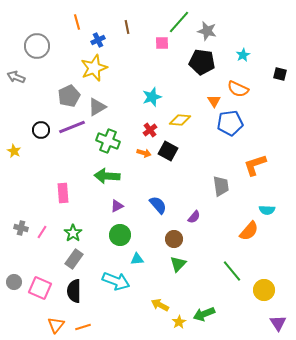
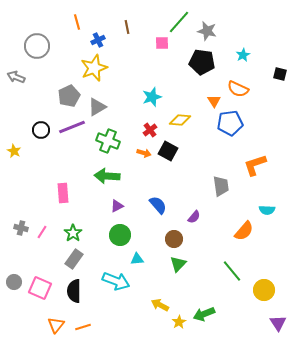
orange semicircle at (249, 231): moved 5 px left
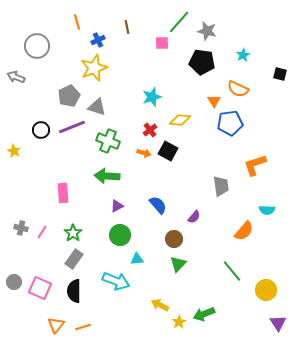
gray triangle at (97, 107): rotated 48 degrees clockwise
yellow circle at (264, 290): moved 2 px right
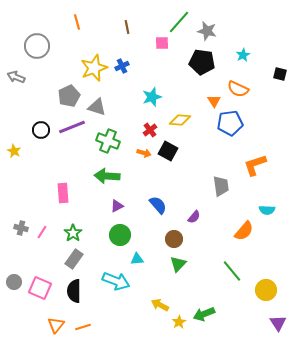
blue cross at (98, 40): moved 24 px right, 26 px down
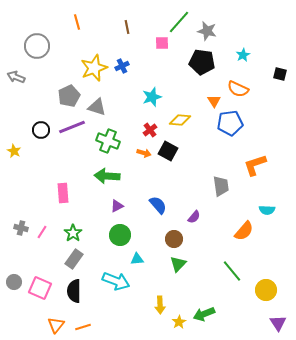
yellow arrow at (160, 305): rotated 120 degrees counterclockwise
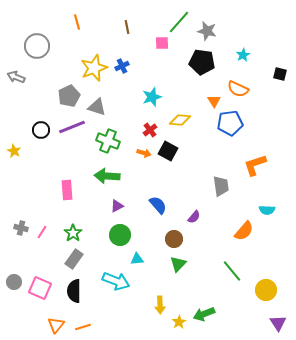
pink rectangle at (63, 193): moved 4 px right, 3 px up
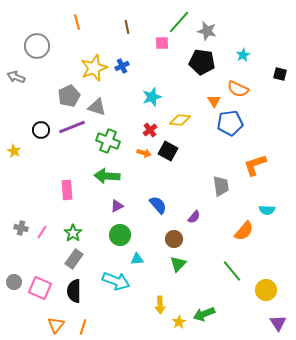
orange line at (83, 327): rotated 56 degrees counterclockwise
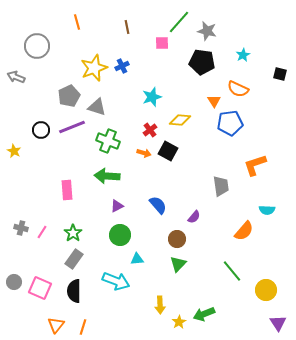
brown circle at (174, 239): moved 3 px right
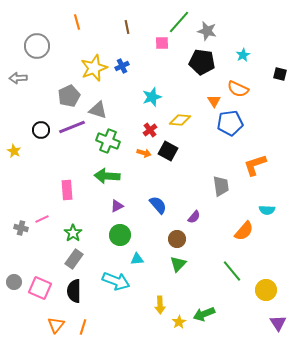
gray arrow at (16, 77): moved 2 px right, 1 px down; rotated 24 degrees counterclockwise
gray triangle at (97, 107): moved 1 px right, 3 px down
pink line at (42, 232): moved 13 px up; rotated 32 degrees clockwise
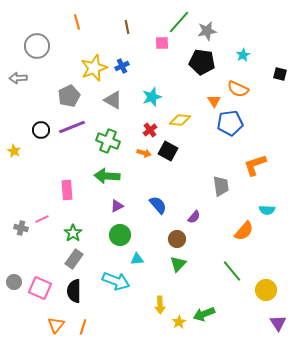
gray star at (207, 31): rotated 24 degrees counterclockwise
gray triangle at (98, 110): moved 15 px right, 10 px up; rotated 12 degrees clockwise
